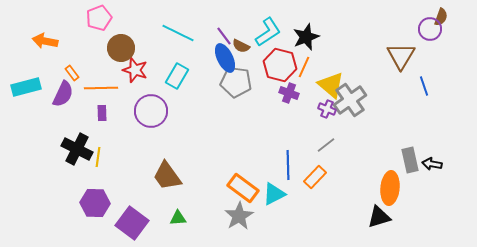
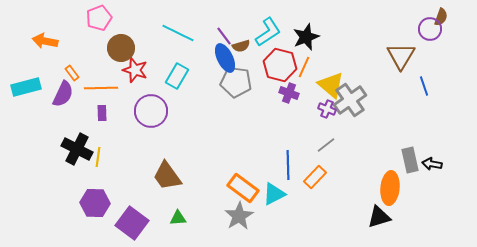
brown semicircle at (241, 46): rotated 42 degrees counterclockwise
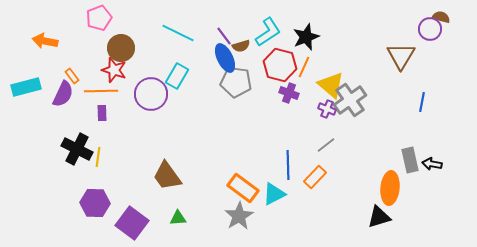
brown semicircle at (441, 17): rotated 96 degrees counterclockwise
red star at (135, 70): moved 21 px left
orange rectangle at (72, 73): moved 3 px down
blue line at (424, 86): moved 2 px left, 16 px down; rotated 30 degrees clockwise
orange line at (101, 88): moved 3 px down
purple circle at (151, 111): moved 17 px up
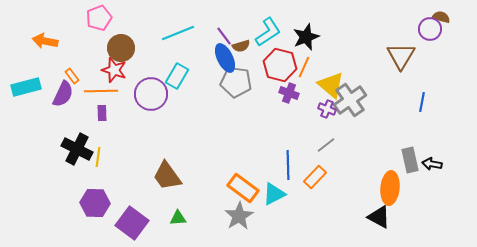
cyan line at (178, 33): rotated 48 degrees counterclockwise
black triangle at (379, 217): rotated 45 degrees clockwise
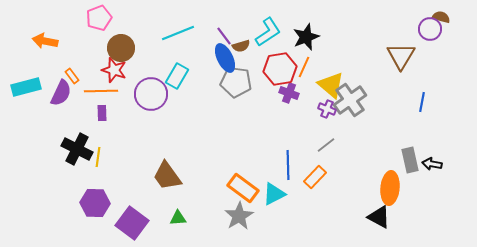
red hexagon at (280, 65): moved 4 px down; rotated 24 degrees counterclockwise
purple semicircle at (63, 94): moved 2 px left, 1 px up
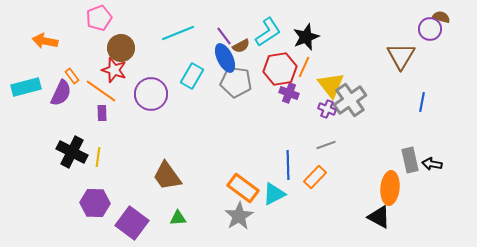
brown semicircle at (241, 46): rotated 12 degrees counterclockwise
cyan rectangle at (177, 76): moved 15 px right
yellow triangle at (331, 85): rotated 12 degrees clockwise
orange line at (101, 91): rotated 36 degrees clockwise
gray line at (326, 145): rotated 18 degrees clockwise
black cross at (77, 149): moved 5 px left, 3 px down
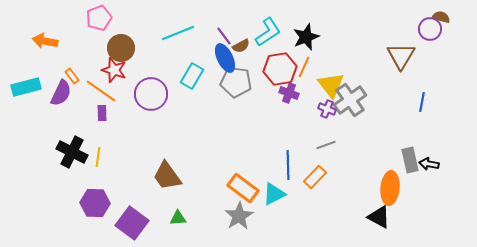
black arrow at (432, 164): moved 3 px left
